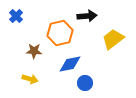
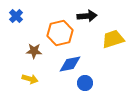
yellow trapezoid: rotated 20 degrees clockwise
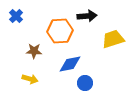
orange hexagon: moved 2 px up; rotated 10 degrees clockwise
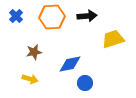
orange hexagon: moved 8 px left, 14 px up
brown star: moved 1 px down; rotated 14 degrees counterclockwise
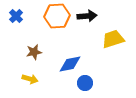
orange hexagon: moved 5 px right, 1 px up
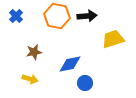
orange hexagon: rotated 15 degrees clockwise
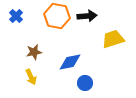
blue diamond: moved 2 px up
yellow arrow: moved 1 px right, 2 px up; rotated 49 degrees clockwise
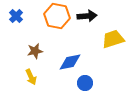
brown star: moved 1 px right, 1 px up
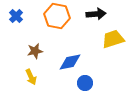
black arrow: moved 9 px right, 2 px up
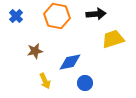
yellow arrow: moved 14 px right, 4 px down
